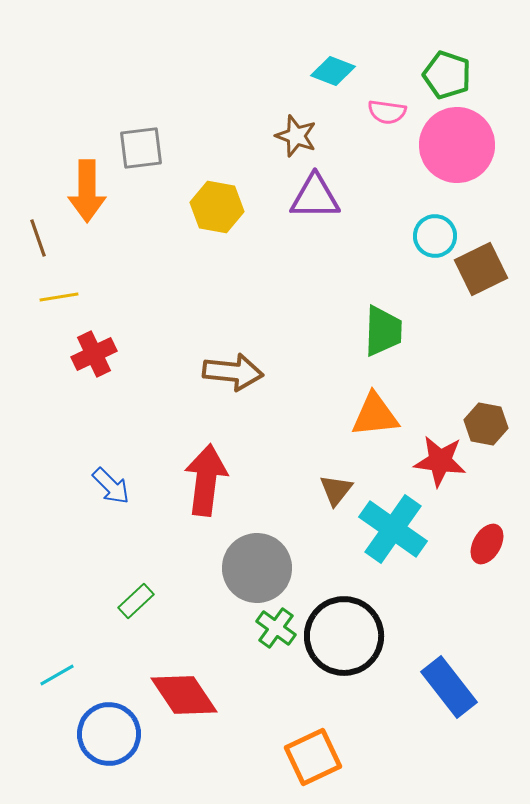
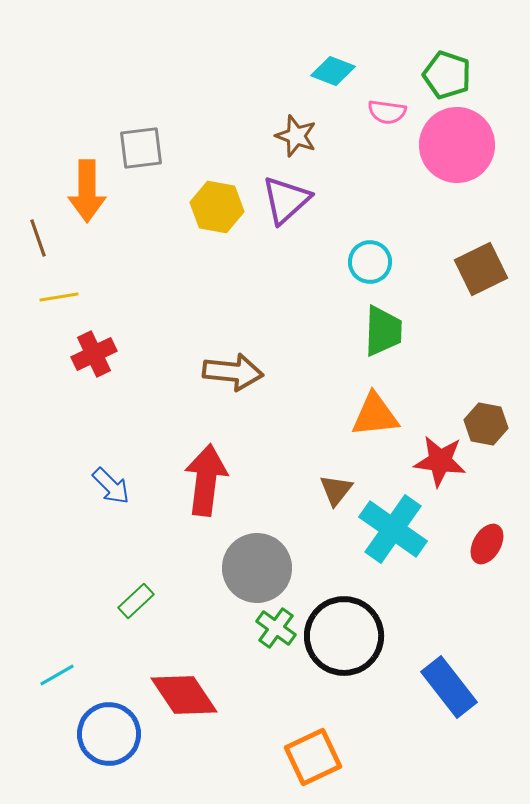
purple triangle: moved 29 px left, 3 px down; rotated 42 degrees counterclockwise
cyan circle: moved 65 px left, 26 px down
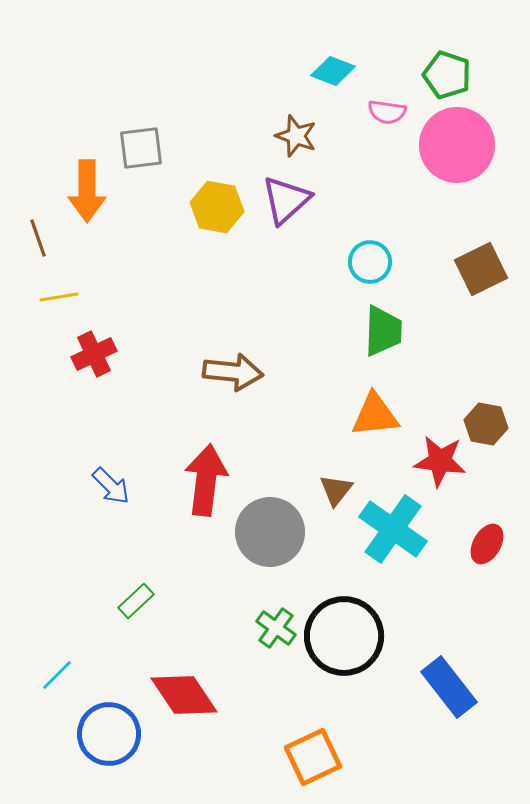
gray circle: moved 13 px right, 36 px up
cyan line: rotated 15 degrees counterclockwise
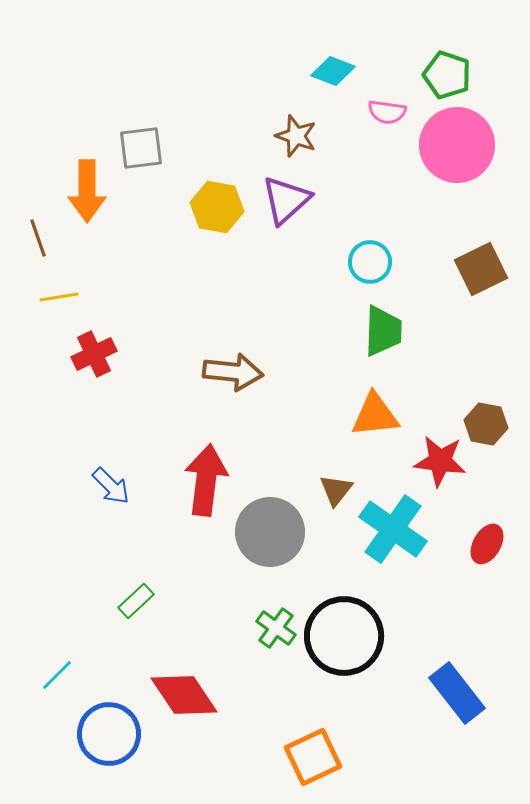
blue rectangle: moved 8 px right, 6 px down
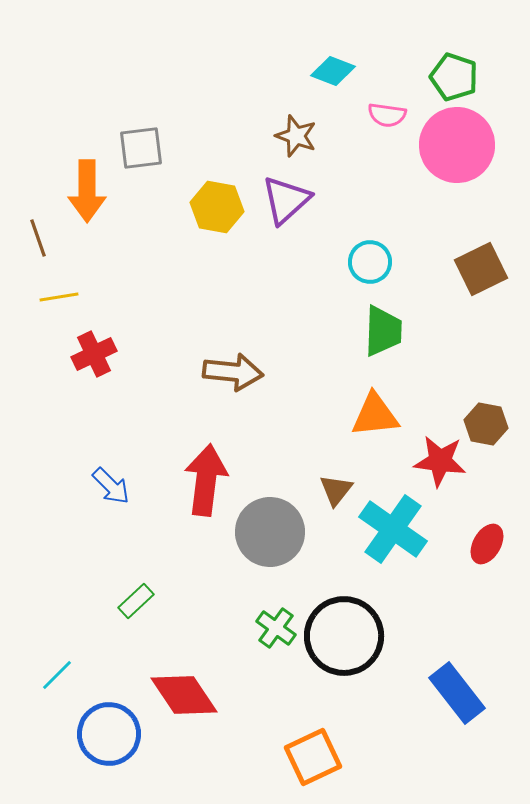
green pentagon: moved 7 px right, 2 px down
pink semicircle: moved 3 px down
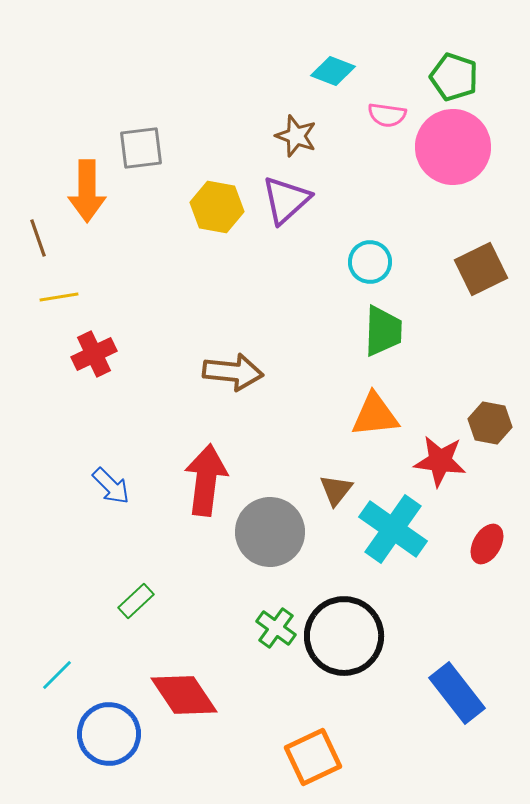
pink circle: moved 4 px left, 2 px down
brown hexagon: moved 4 px right, 1 px up
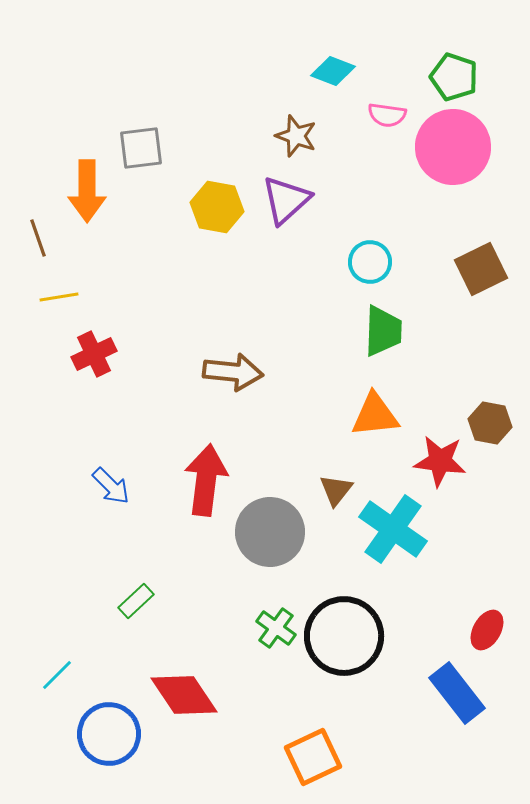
red ellipse: moved 86 px down
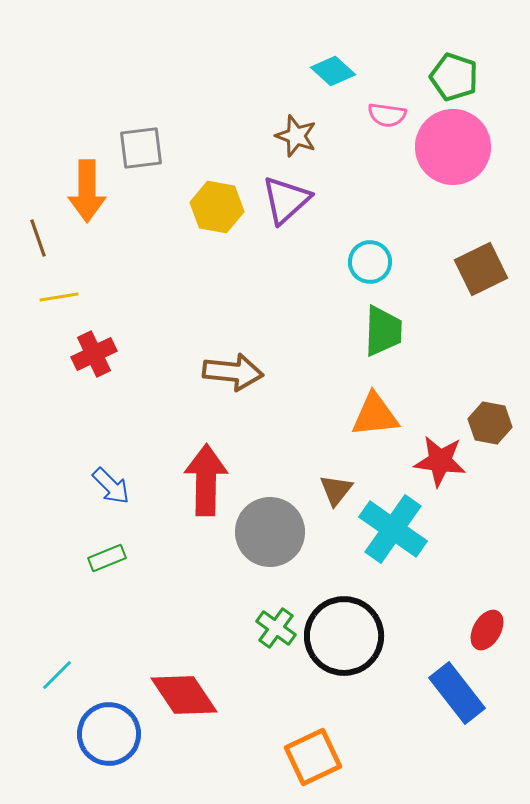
cyan diamond: rotated 21 degrees clockwise
red arrow: rotated 6 degrees counterclockwise
green rectangle: moved 29 px left, 43 px up; rotated 21 degrees clockwise
